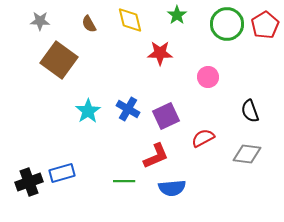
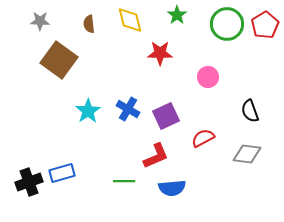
brown semicircle: rotated 24 degrees clockwise
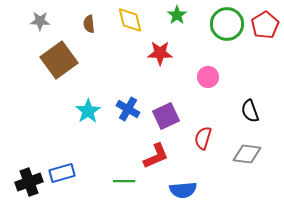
brown square: rotated 18 degrees clockwise
red semicircle: rotated 45 degrees counterclockwise
blue semicircle: moved 11 px right, 2 px down
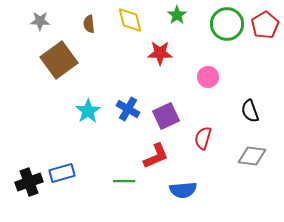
gray diamond: moved 5 px right, 2 px down
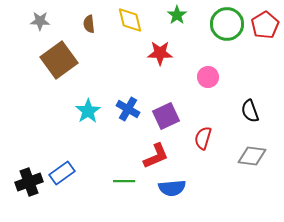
blue rectangle: rotated 20 degrees counterclockwise
blue semicircle: moved 11 px left, 2 px up
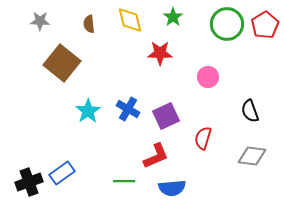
green star: moved 4 px left, 2 px down
brown square: moved 3 px right, 3 px down; rotated 15 degrees counterclockwise
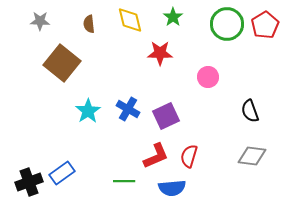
red semicircle: moved 14 px left, 18 px down
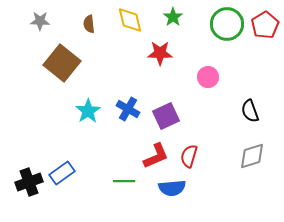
gray diamond: rotated 24 degrees counterclockwise
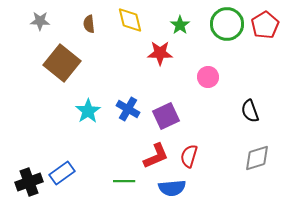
green star: moved 7 px right, 8 px down
gray diamond: moved 5 px right, 2 px down
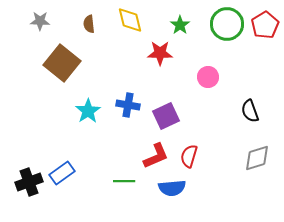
blue cross: moved 4 px up; rotated 20 degrees counterclockwise
